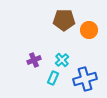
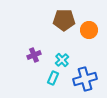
purple cross: moved 5 px up
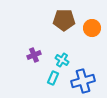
orange circle: moved 3 px right, 2 px up
cyan cross: rotated 16 degrees counterclockwise
blue cross: moved 2 px left, 2 px down
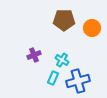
blue cross: moved 5 px left
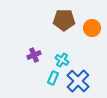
blue cross: rotated 30 degrees counterclockwise
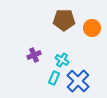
cyan rectangle: moved 1 px right
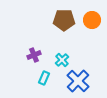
orange circle: moved 8 px up
cyan cross: rotated 16 degrees clockwise
cyan rectangle: moved 10 px left
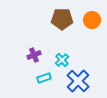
brown pentagon: moved 2 px left, 1 px up
cyan rectangle: rotated 48 degrees clockwise
